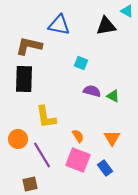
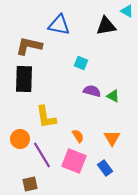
orange circle: moved 2 px right
pink square: moved 4 px left, 1 px down
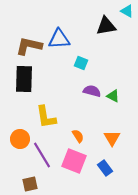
blue triangle: moved 14 px down; rotated 15 degrees counterclockwise
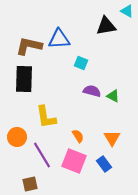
orange circle: moved 3 px left, 2 px up
blue rectangle: moved 1 px left, 4 px up
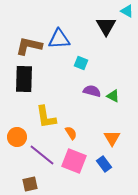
black triangle: rotated 50 degrees counterclockwise
orange semicircle: moved 7 px left, 3 px up
purple line: rotated 20 degrees counterclockwise
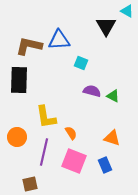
blue triangle: moved 1 px down
black rectangle: moved 5 px left, 1 px down
orange triangle: rotated 42 degrees counterclockwise
purple line: moved 2 px right, 3 px up; rotated 64 degrees clockwise
blue rectangle: moved 1 px right, 1 px down; rotated 14 degrees clockwise
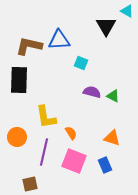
purple semicircle: moved 1 px down
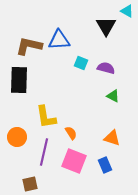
purple semicircle: moved 14 px right, 24 px up
